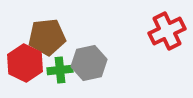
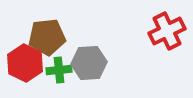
gray hexagon: rotated 8 degrees clockwise
green cross: moved 1 px left
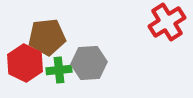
red cross: moved 9 px up; rotated 6 degrees counterclockwise
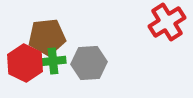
green cross: moved 6 px left, 9 px up
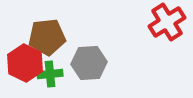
green cross: moved 3 px left, 13 px down
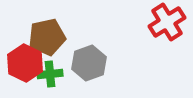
brown pentagon: rotated 6 degrees counterclockwise
gray hexagon: rotated 16 degrees counterclockwise
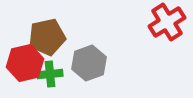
red hexagon: rotated 21 degrees clockwise
